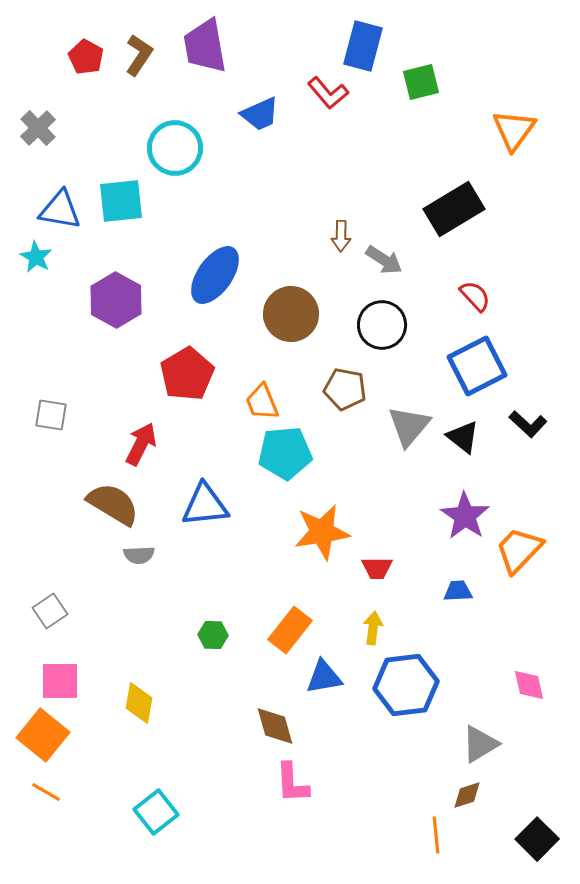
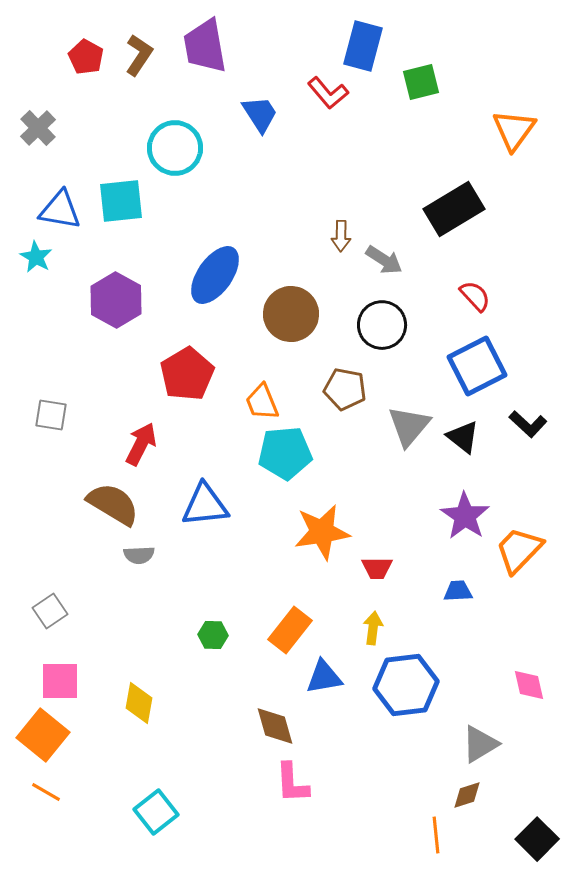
blue trapezoid at (260, 114): rotated 99 degrees counterclockwise
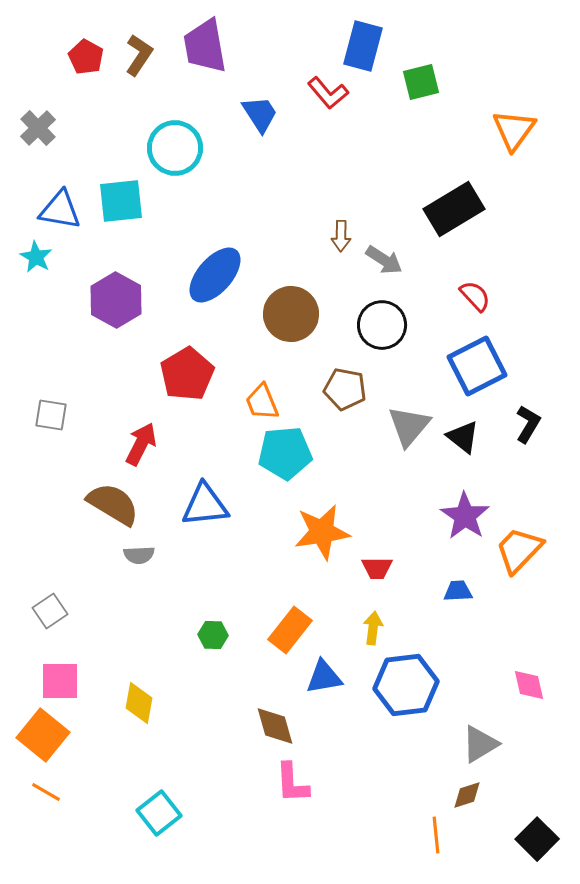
blue ellipse at (215, 275): rotated 6 degrees clockwise
black L-shape at (528, 424): rotated 102 degrees counterclockwise
cyan square at (156, 812): moved 3 px right, 1 px down
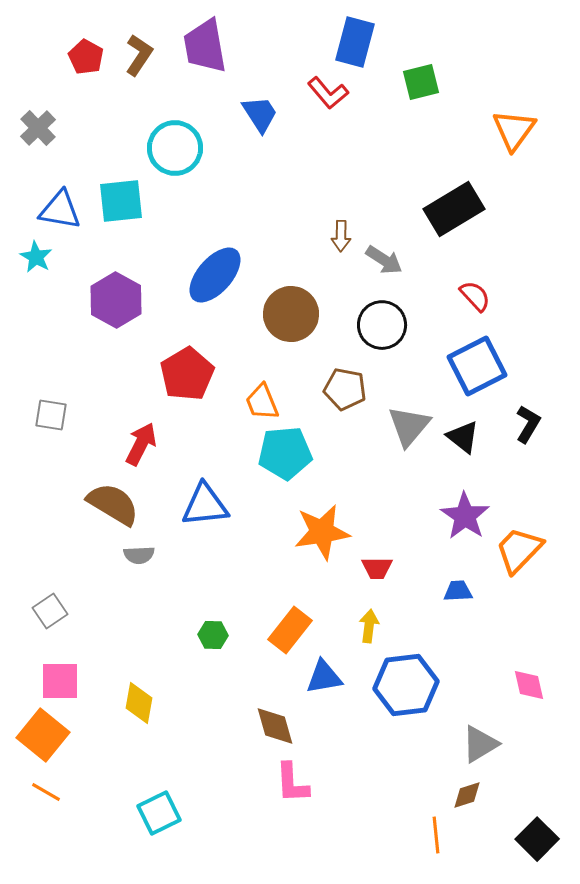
blue rectangle at (363, 46): moved 8 px left, 4 px up
yellow arrow at (373, 628): moved 4 px left, 2 px up
cyan square at (159, 813): rotated 12 degrees clockwise
